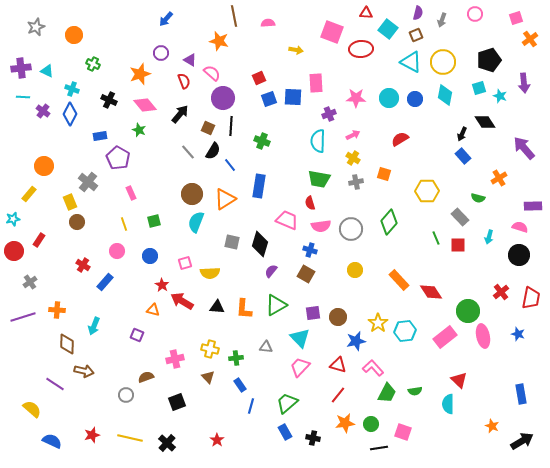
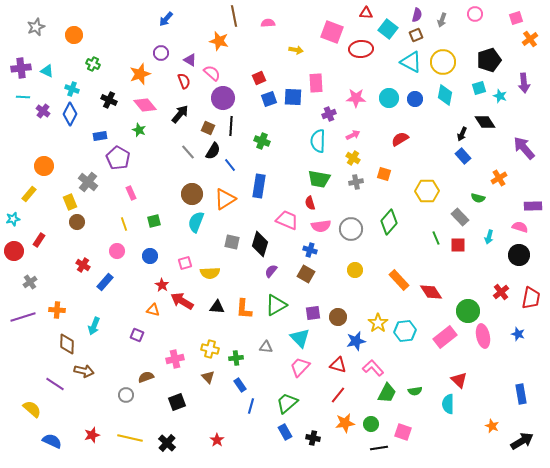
purple semicircle at (418, 13): moved 1 px left, 2 px down
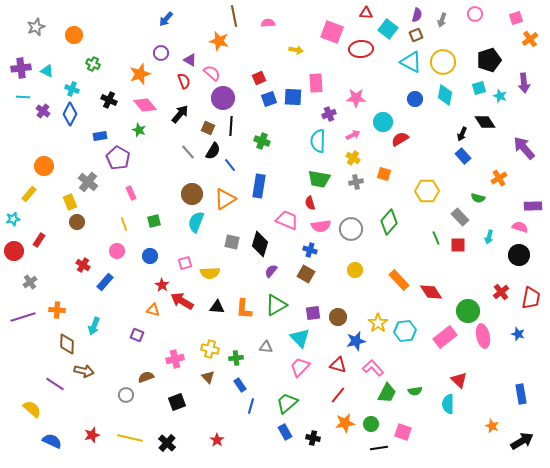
cyan circle at (389, 98): moved 6 px left, 24 px down
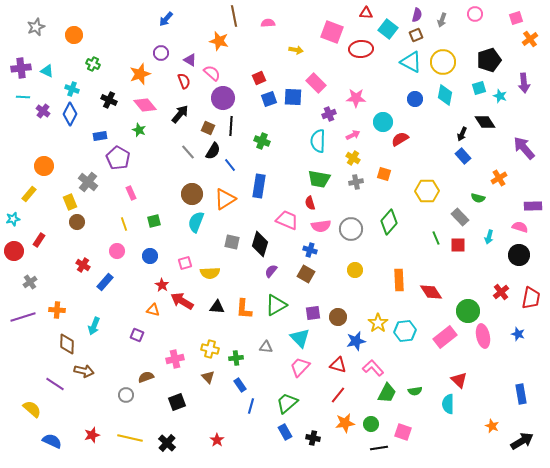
pink rectangle at (316, 83): rotated 42 degrees counterclockwise
orange rectangle at (399, 280): rotated 40 degrees clockwise
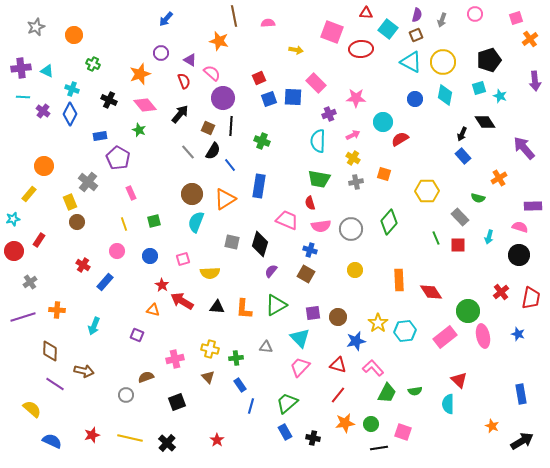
purple arrow at (524, 83): moved 11 px right, 2 px up
pink square at (185, 263): moved 2 px left, 4 px up
brown diamond at (67, 344): moved 17 px left, 7 px down
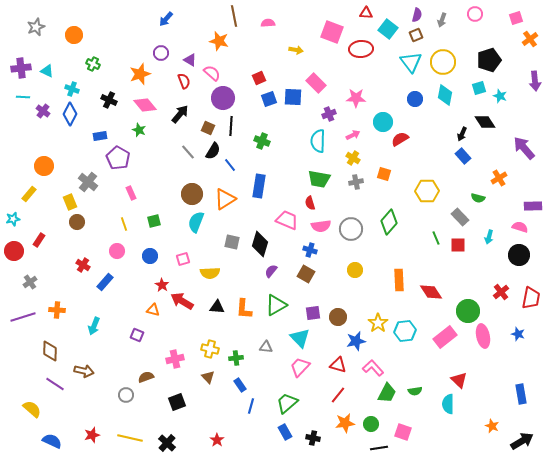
cyan triangle at (411, 62): rotated 25 degrees clockwise
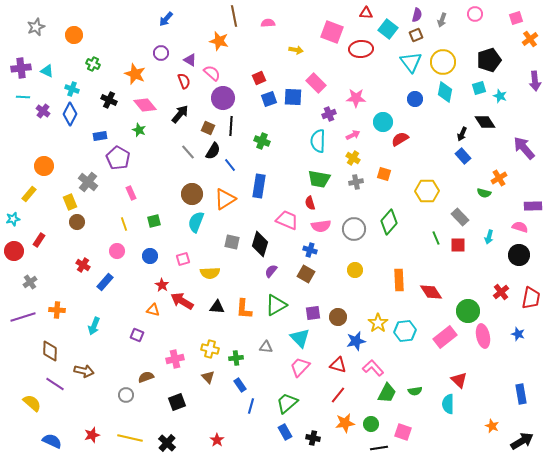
orange star at (140, 74): moved 5 px left; rotated 30 degrees counterclockwise
cyan diamond at (445, 95): moved 3 px up
green semicircle at (478, 198): moved 6 px right, 5 px up
gray circle at (351, 229): moved 3 px right
yellow semicircle at (32, 409): moved 6 px up
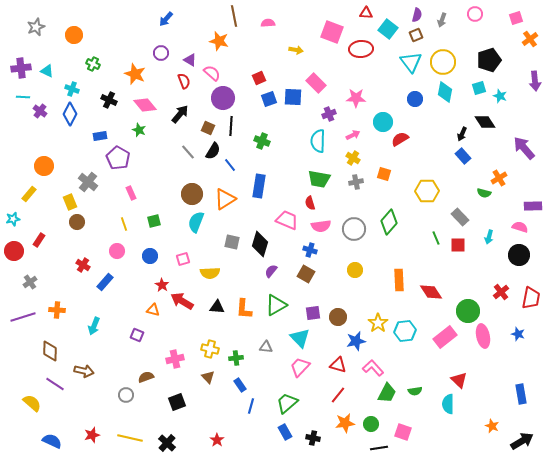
purple cross at (43, 111): moved 3 px left
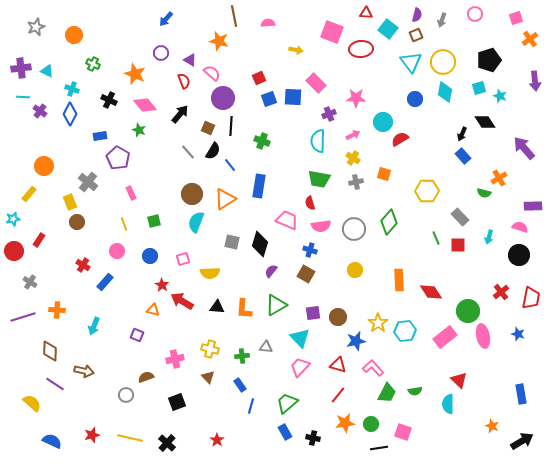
gray cross at (30, 282): rotated 24 degrees counterclockwise
green cross at (236, 358): moved 6 px right, 2 px up
